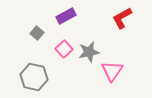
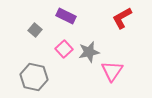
purple rectangle: rotated 54 degrees clockwise
gray square: moved 2 px left, 3 px up
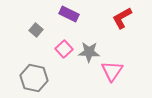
purple rectangle: moved 3 px right, 2 px up
gray square: moved 1 px right
gray star: rotated 15 degrees clockwise
gray hexagon: moved 1 px down
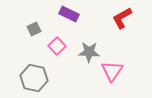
gray square: moved 2 px left, 1 px up; rotated 24 degrees clockwise
pink square: moved 7 px left, 3 px up
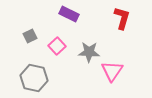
red L-shape: rotated 135 degrees clockwise
gray square: moved 4 px left, 7 px down
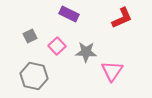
red L-shape: rotated 50 degrees clockwise
gray star: moved 3 px left
gray hexagon: moved 2 px up
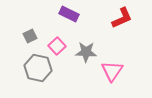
gray hexagon: moved 4 px right, 8 px up
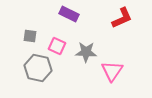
gray square: rotated 32 degrees clockwise
pink square: rotated 24 degrees counterclockwise
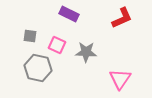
pink square: moved 1 px up
pink triangle: moved 8 px right, 8 px down
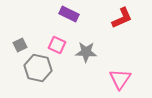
gray square: moved 10 px left, 9 px down; rotated 32 degrees counterclockwise
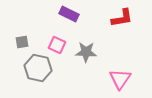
red L-shape: rotated 15 degrees clockwise
gray square: moved 2 px right, 3 px up; rotated 16 degrees clockwise
